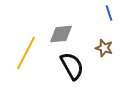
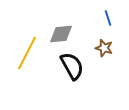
blue line: moved 1 px left, 5 px down
yellow line: moved 1 px right
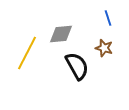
black semicircle: moved 5 px right
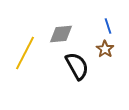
blue line: moved 8 px down
brown star: moved 1 px right, 1 px down; rotated 18 degrees clockwise
yellow line: moved 2 px left
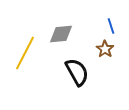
blue line: moved 3 px right
black semicircle: moved 6 px down
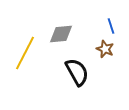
brown star: rotated 12 degrees counterclockwise
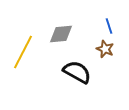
blue line: moved 2 px left
yellow line: moved 2 px left, 1 px up
black semicircle: rotated 32 degrees counterclockwise
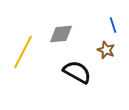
blue line: moved 4 px right, 1 px up
brown star: moved 1 px right, 1 px down
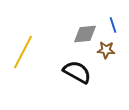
gray diamond: moved 24 px right
brown star: rotated 18 degrees counterclockwise
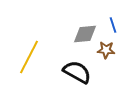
yellow line: moved 6 px right, 5 px down
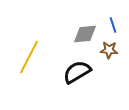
brown star: moved 3 px right
black semicircle: rotated 60 degrees counterclockwise
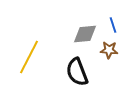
black semicircle: rotated 80 degrees counterclockwise
